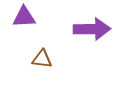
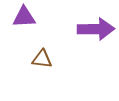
purple arrow: moved 4 px right
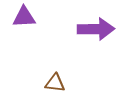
brown triangle: moved 13 px right, 24 px down
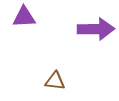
brown triangle: moved 2 px up
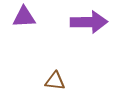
purple arrow: moved 7 px left, 7 px up
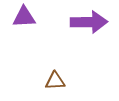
brown triangle: rotated 10 degrees counterclockwise
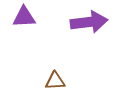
purple arrow: rotated 6 degrees counterclockwise
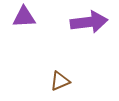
brown triangle: moved 5 px right; rotated 20 degrees counterclockwise
